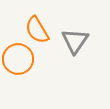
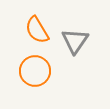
orange circle: moved 17 px right, 12 px down
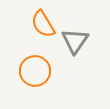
orange semicircle: moved 6 px right, 6 px up
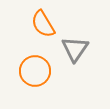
gray triangle: moved 8 px down
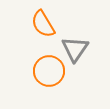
orange circle: moved 14 px right
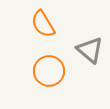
gray triangle: moved 15 px right, 1 px down; rotated 24 degrees counterclockwise
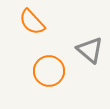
orange semicircle: moved 11 px left, 2 px up; rotated 12 degrees counterclockwise
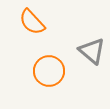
gray triangle: moved 2 px right, 1 px down
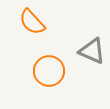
gray triangle: rotated 16 degrees counterclockwise
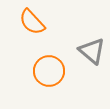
gray triangle: rotated 16 degrees clockwise
